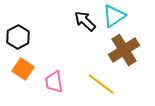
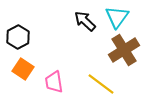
cyan triangle: moved 3 px right, 1 px down; rotated 20 degrees counterclockwise
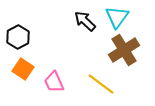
pink trapezoid: rotated 15 degrees counterclockwise
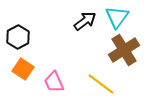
black arrow: rotated 100 degrees clockwise
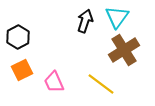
black arrow: rotated 35 degrees counterclockwise
orange square: moved 1 px left, 1 px down; rotated 30 degrees clockwise
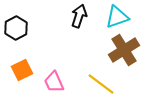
cyan triangle: rotated 35 degrees clockwise
black arrow: moved 6 px left, 5 px up
black hexagon: moved 2 px left, 9 px up
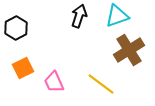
cyan triangle: moved 1 px up
brown cross: moved 5 px right
orange square: moved 1 px right, 2 px up
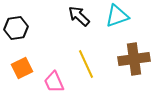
black arrow: rotated 65 degrees counterclockwise
black hexagon: rotated 20 degrees clockwise
brown cross: moved 5 px right, 9 px down; rotated 24 degrees clockwise
orange square: moved 1 px left
yellow line: moved 15 px left, 20 px up; rotated 28 degrees clockwise
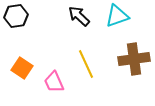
black hexagon: moved 12 px up
orange square: rotated 30 degrees counterclockwise
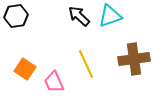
cyan triangle: moved 7 px left
orange square: moved 3 px right, 1 px down
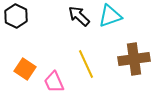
black hexagon: rotated 25 degrees counterclockwise
